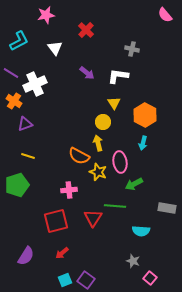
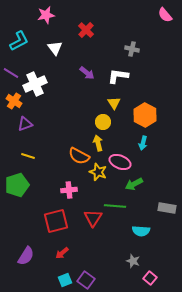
pink ellipse: rotated 60 degrees counterclockwise
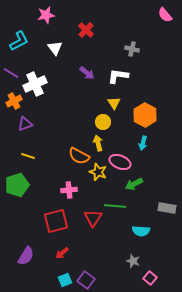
orange cross: rotated 28 degrees clockwise
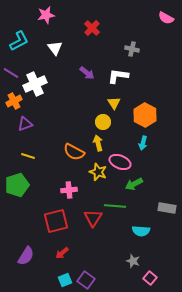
pink semicircle: moved 1 px right, 3 px down; rotated 21 degrees counterclockwise
red cross: moved 6 px right, 2 px up
orange semicircle: moved 5 px left, 4 px up
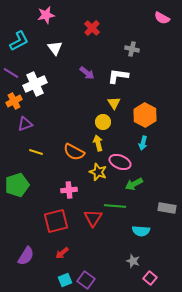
pink semicircle: moved 4 px left
yellow line: moved 8 px right, 4 px up
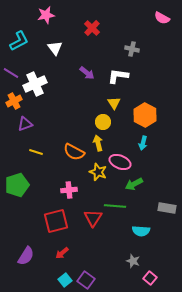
cyan square: rotated 16 degrees counterclockwise
